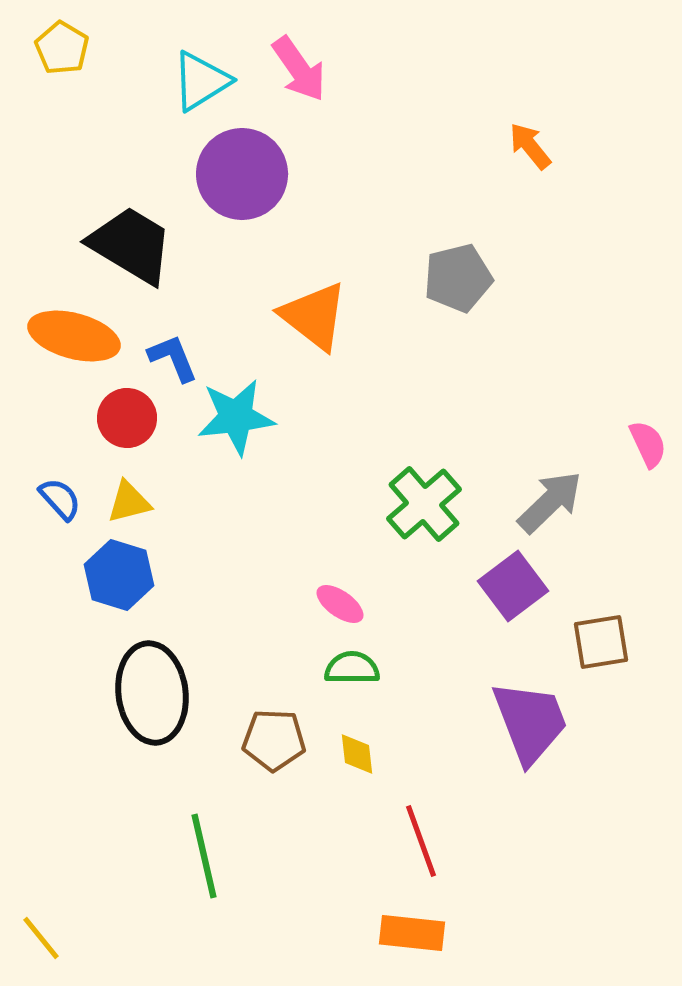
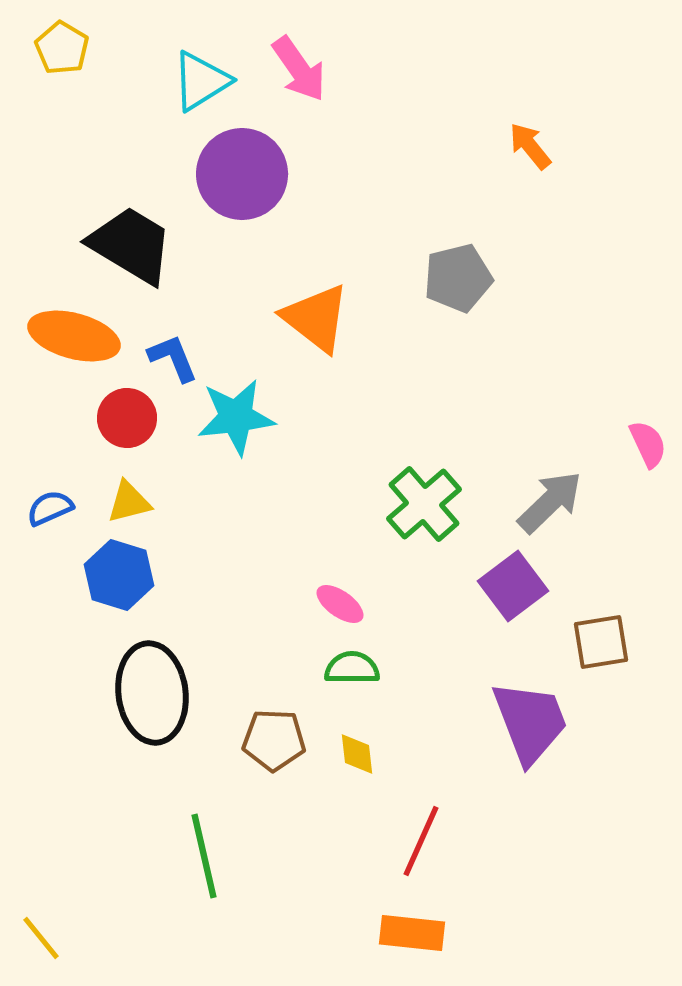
orange triangle: moved 2 px right, 2 px down
blue semicircle: moved 10 px left, 9 px down; rotated 72 degrees counterclockwise
red line: rotated 44 degrees clockwise
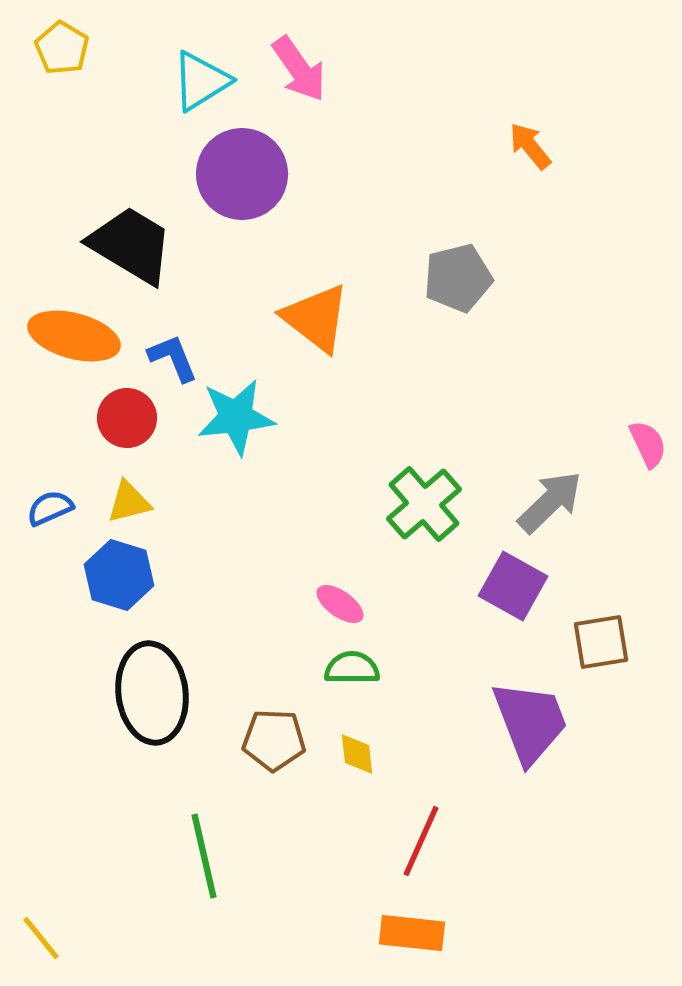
purple square: rotated 24 degrees counterclockwise
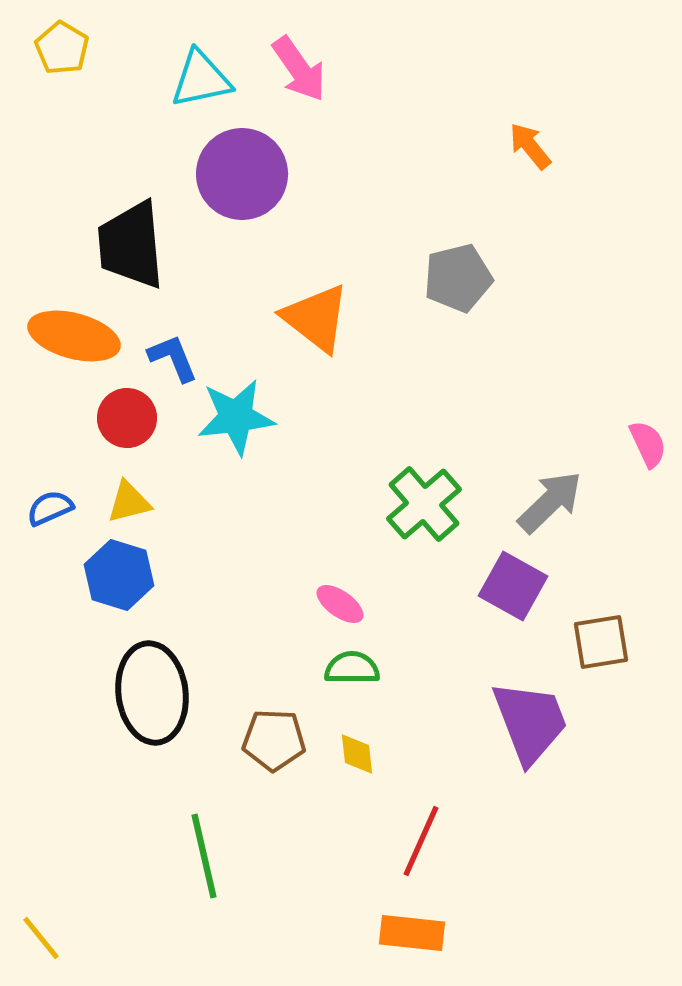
cyan triangle: moved 2 px up; rotated 20 degrees clockwise
black trapezoid: rotated 126 degrees counterclockwise
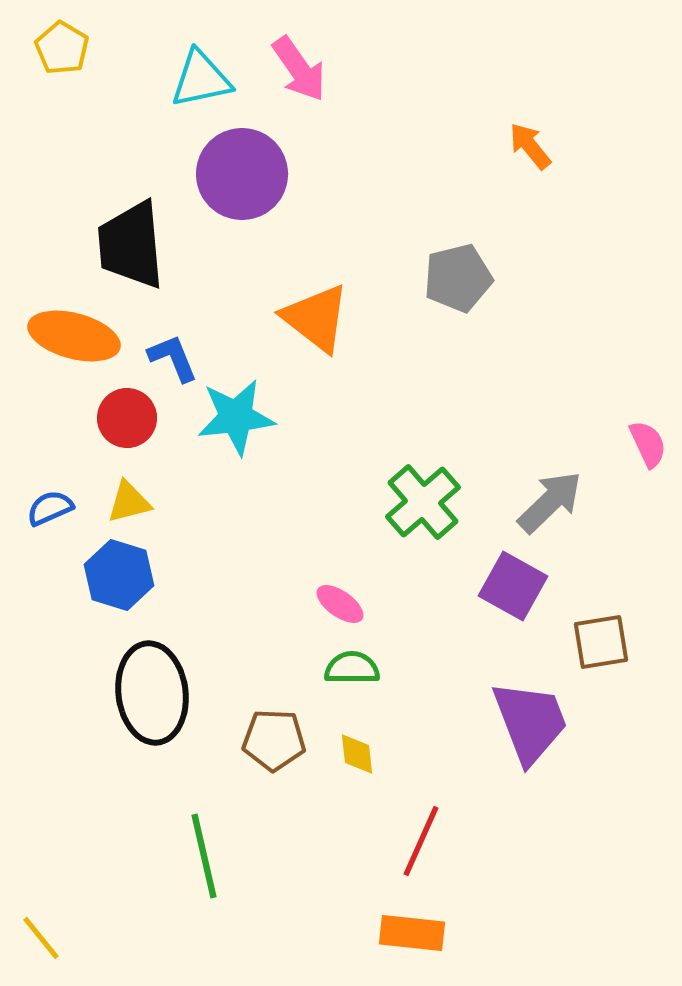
green cross: moved 1 px left, 2 px up
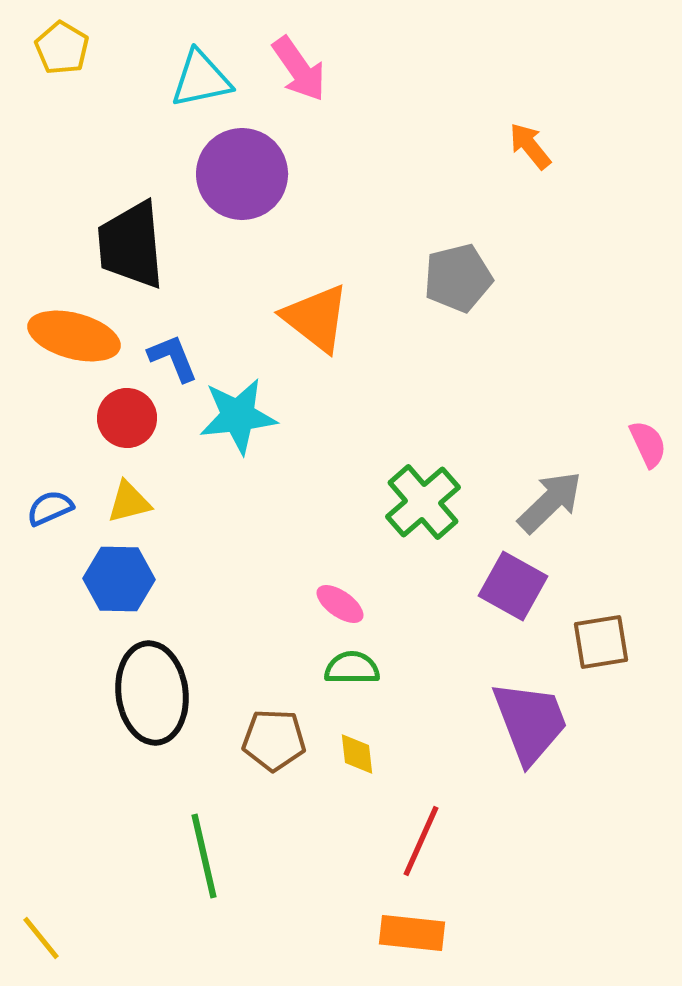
cyan star: moved 2 px right, 1 px up
blue hexagon: moved 4 px down; rotated 16 degrees counterclockwise
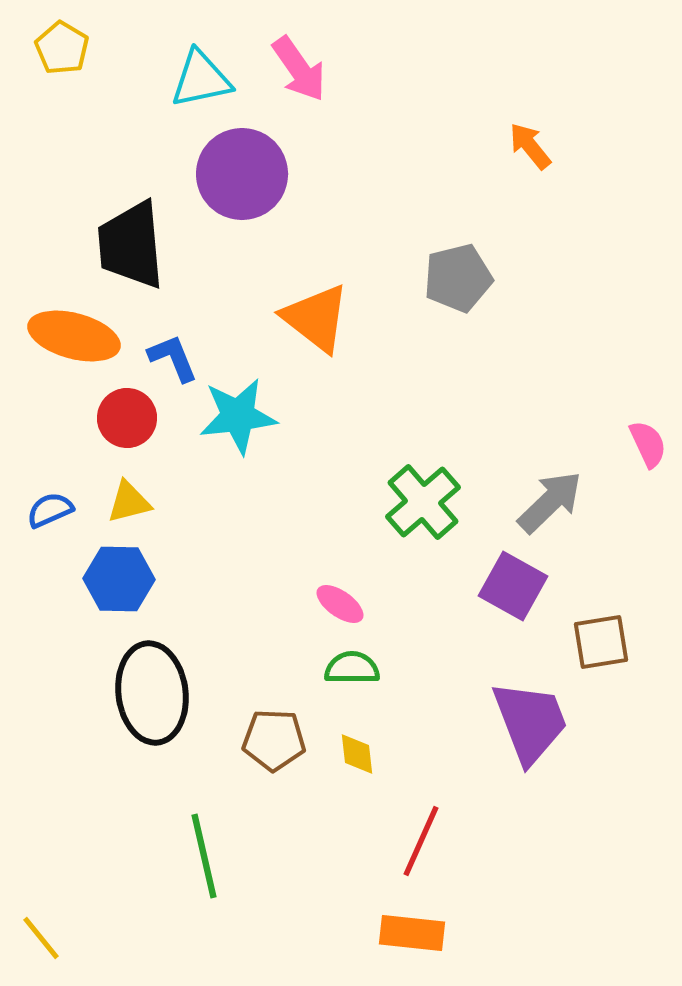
blue semicircle: moved 2 px down
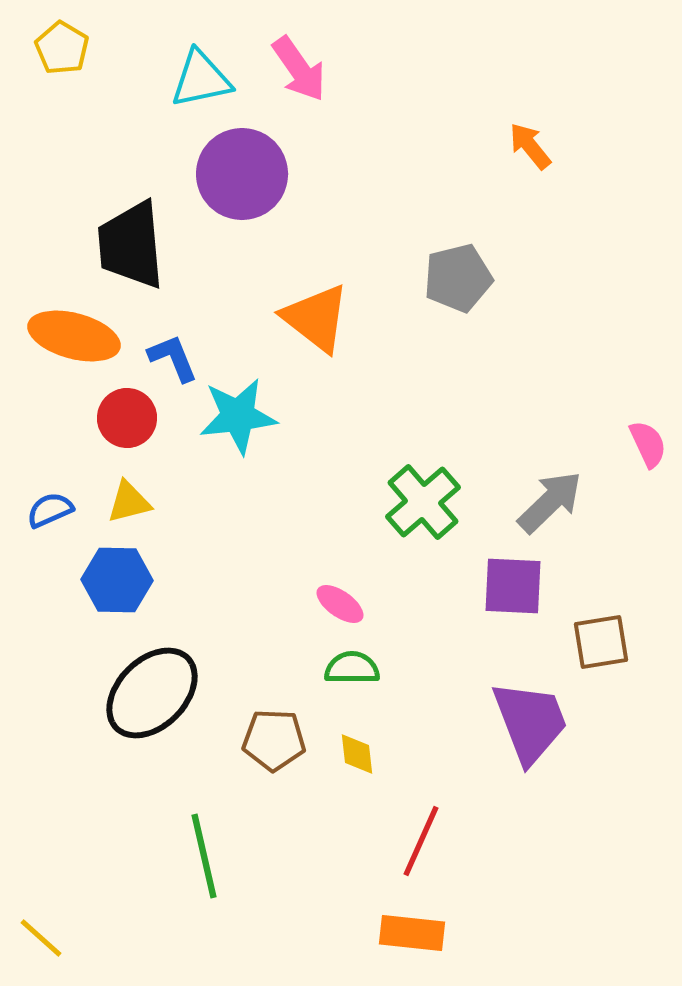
blue hexagon: moved 2 px left, 1 px down
purple square: rotated 26 degrees counterclockwise
black ellipse: rotated 52 degrees clockwise
yellow line: rotated 9 degrees counterclockwise
